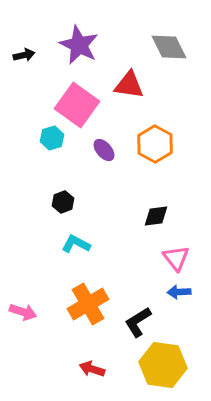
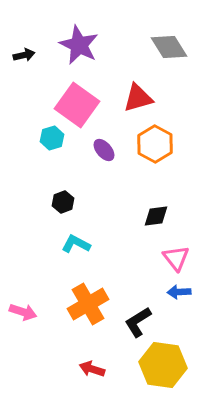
gray diamond: rotated 6 degrees counterclockwise
red triangle: moved 9 px right, 13 px down; rotated 24 degrees counterclockwise
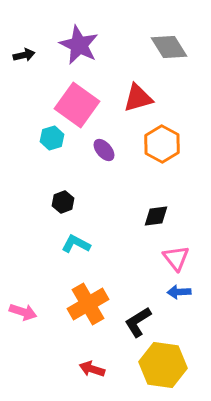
orange hexagon: moved 7 px right
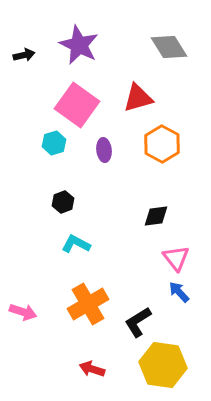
cyan hexagon: moved 2 px right, 5 px down
purple ellipse: rotated 35 degrees clockwise
blue arrow: rotated 50 degrees clockwise
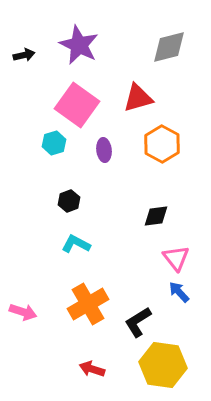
gray diamond: rotated 72 degrees counterclockwise
black hexagon: moved 6 px right, 1 px up
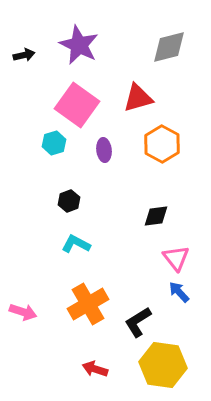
red arrow: moved 3 px right
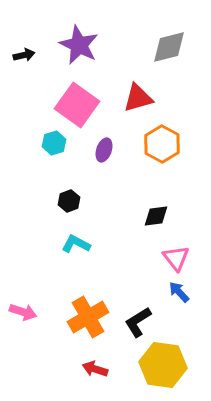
purple ellipse: rotated 25 degrees clockwise
orange cross: moved 13 px down
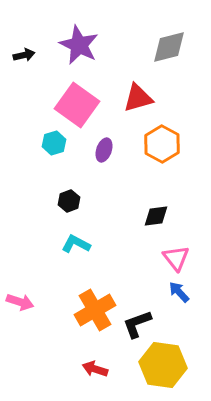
pink arrow: moved 3 px left, 10 px up
orange cross: moved 7 px right, 7 px up
black L-shape: moved 1 px left, 2 px down; rotated 12 degrees clockwise
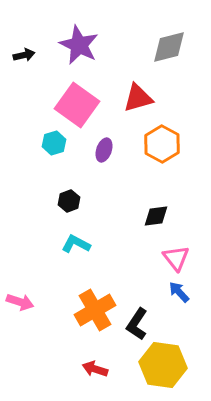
black L-shape: rotated 36 degrees counterclockwise
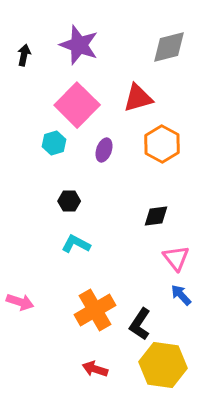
purple star: rotated 6 degrees counterclockwise
black arrow: rotated 65 degrees counterclockwise
pink square: rotated 9 degrees clockwise
black hexagon: rotated 20 degrees clockwise
blue arrow: moved 2 px right, 3 px down
black L-shape: moved 3 px right
